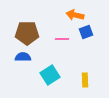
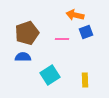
brown pentagon: rotated 20 degrees counterclockwise
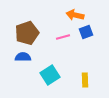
pink line: moved 1 px right, 2 px up; rotated 16 degrees counterclockwise
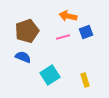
orange arrow: moved 7 px left, 1 px down
brown pentagon: moved 2 px up
blue semicircle: rotated 21 degrees clockwise
yellow rectangle: rotated 16 degrees counterclockwise
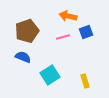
yellow rectangle: moved 1 px down
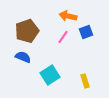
pink line: rotated 40 degrees counterclockwise
